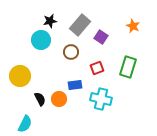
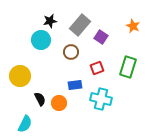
orange circle: moved 4 px down
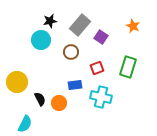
yellow circle: moved 3 px left, 6 px down
cyan cross: moved 2 px up
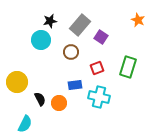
orange star: moved 5 px right, 6 px up
cyan cross: moved 2 px left
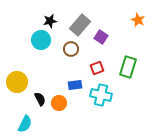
brown circle: moved 3 px up
cyan cross: moved 2 px right, 2 px up
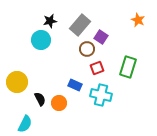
brown circle: moved 16 px right
blue rectangle: rotated 32 degrees clockwise
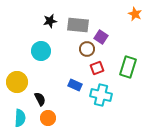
orange star: moved 3 px left, 6 px up
gray rectangle: moved 2 px left; rotated 55 degrees clockwise
cyan circle: moved 11 px down
orange circle: moved 11 px left, 15 px down
cyan semicircle: moved 5 px left, 6 px up; rotated 24 degrees counterclockwise
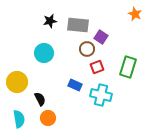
cyan circle: moved 3 px right, 2 px down
red square: moved 1 px up
cyan semicircle: moved 1 px left, 1 px down; rotated 12 degrees counterclockwise
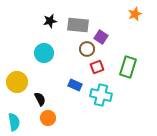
orange star: rotated 24 degrees clockwise
cyan semicircle: moved 5 px left, 3 px down
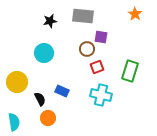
orange star: rotated 16 degrees counterclockwise
gray rectangle: moved 5 px right, 9 px up
purple square: rotated 24 degrees counterclockwise
green rectangle: moved 2 px right, 4 px down
blue rectangle: moved 13 px left, 6 px down
